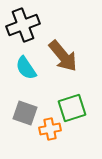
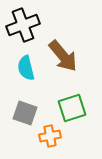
cyan semicircle: rotated 20 degrees clockwise
orange cross: moved 7 px down
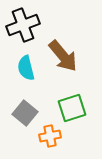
gray square: rotated 20 degrees clockwise
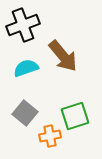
cyan semicircle: rotated 85 degrees clockwise
green square: moved 3 px right, 8 px down
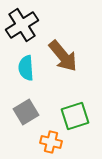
black cross: moved 1 px left; rotated 12 degrees counterclockwise
cyan semicircle: rotated 75 degrees counterclockwise
gray square: moved 1 px right, 1 px up; rotated 20 degrees clockwise
orange cross: moved 1 px right, 6 px down; rotated 25 degrees clockwise
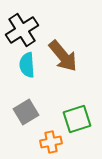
black cross: moved 5 px down
cyan semicircle: moved 1 px right, 3 px up
green square: moved 2 px right, 3 px down
orange cross: rotated 25 degrees counterclockwise
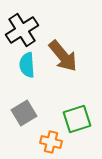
gray square: moved 2 px left, 1 px down
orange cross: rotated 25 degrees clockwise
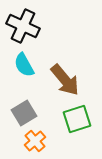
black cross: moved 1 px right, 4 px up; rotated 32 degrees counterclockwise
brown arrow: moved 2 px right, 24 px down
cyan semicircle: moved 3 px left; rotated 25 degrees counterclockwise
orange cross: moved 16 px left, 1 px up; rotated 35 degrees clockwise
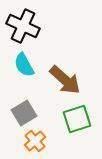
brown arrow: rotated 8 degrees counterclockwise
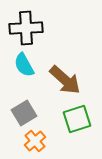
black cross: moved 3 px right, 2 px down; rotated 28 degrees counterclockwise
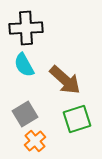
gray square: moved 1 px right, 1 px down
